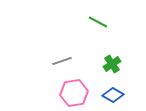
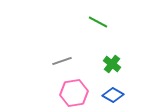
green cross: rotated 18 degrees counterclockwise
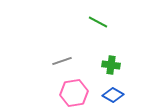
green cross: moved 1 px left, 1 px down; rotated 30 degrees counterclockwise
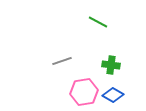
pink hexagon: moved 10 px right, 1 px up
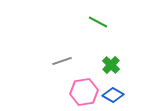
green cross: rotated 36 degrees clockwise
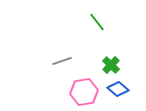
green line: moved 1 px left; rotated 24 degrees clockwise
blue diamond: moved 5 px right, 6 px up; rotated 10 degrees clockwise
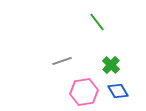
blue diamond: moved 2 px down; rotated 20 degrees clockwise
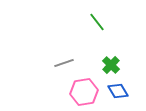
gray line: moved 2 px right, 2 px down
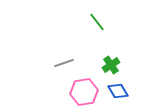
green cross: rotated 12 degrees clockwise
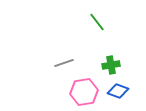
green cross: rotated 24 degrees clockwise
blue diamond: rotated 40 degrees counterclockwise
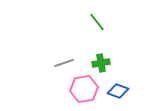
green cross: moved 10 px left, 2 px up
pink hexagon: moved 3 px up
